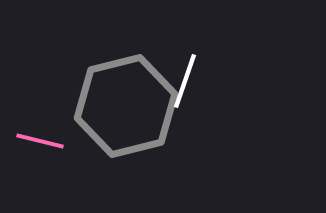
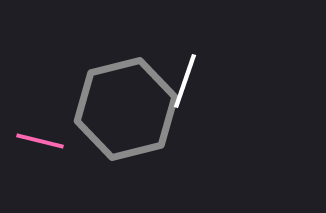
gray hexagon: moved 3 px down
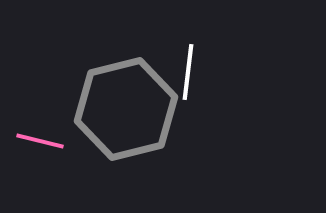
white line: moved 3 px right, 9 px up; rotated 12 degrees counterclockwise
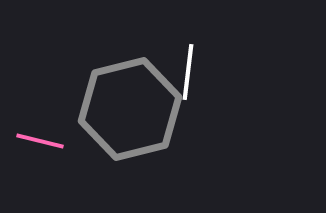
gray hexagon: moved 4 px right
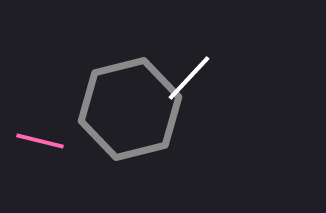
white line: moved 1 px right, 6 px down; rotated 36 degrees clockwise
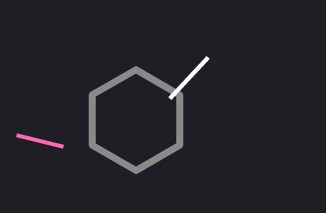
gray hexagon: moved 6 px right, 11 px down; rotated 16 degrees counterclockwise
